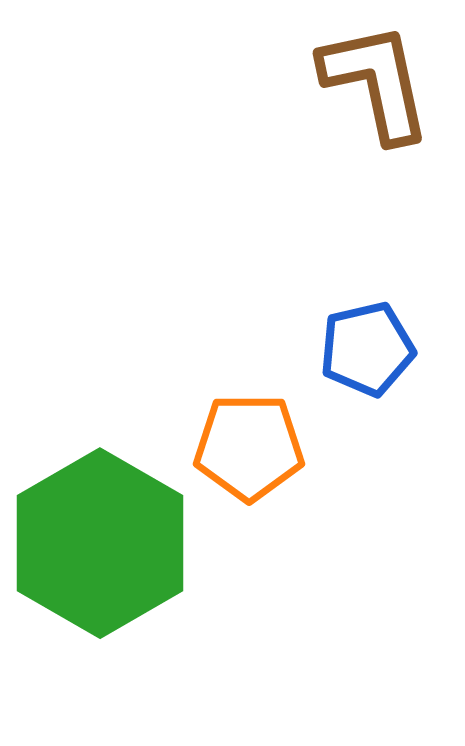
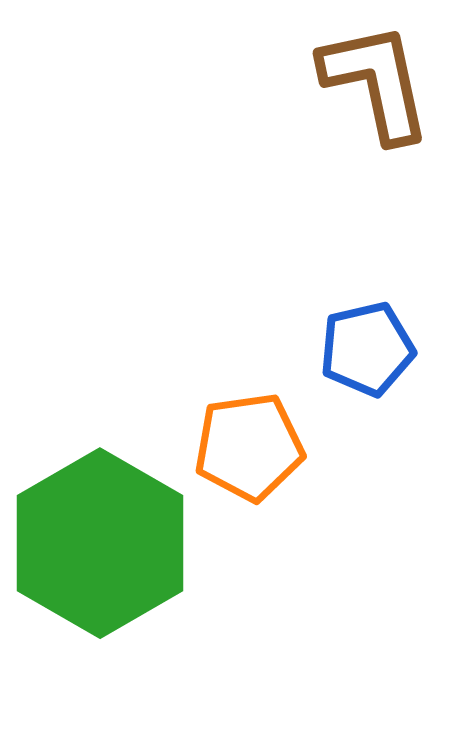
orange pentagon: rotated 8 degrees counterclockwise
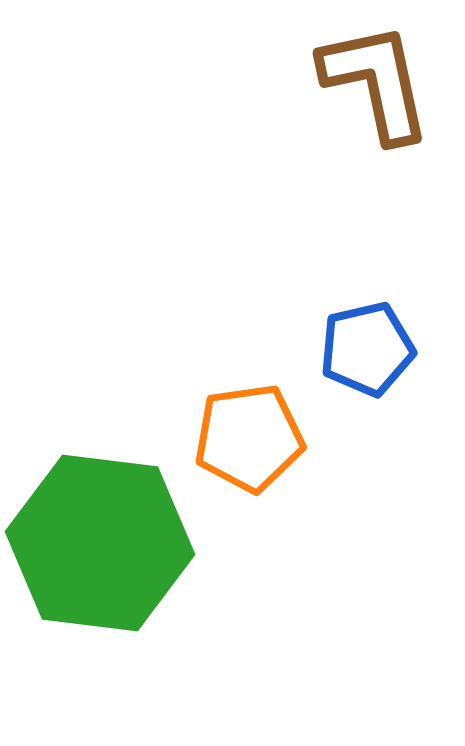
orange pentagon: moved 9 px up
green hexagon: rotated 23 degrees counterclockwise
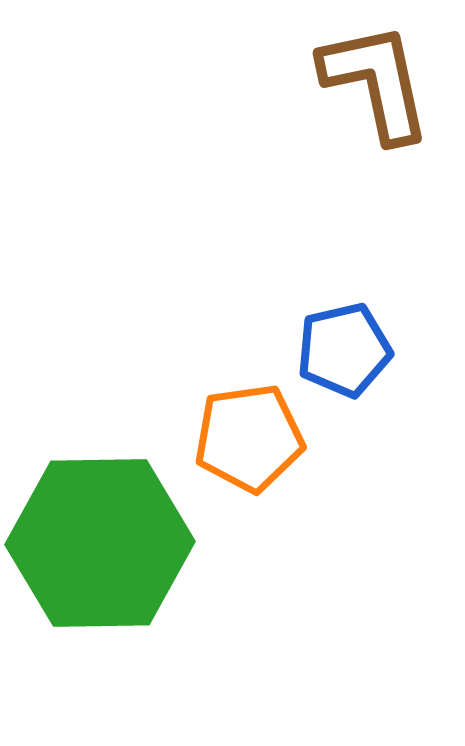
blue pentagon: moved 23 px left, 1 px down
green hexagon: rotated 8 degrees counterclockwise
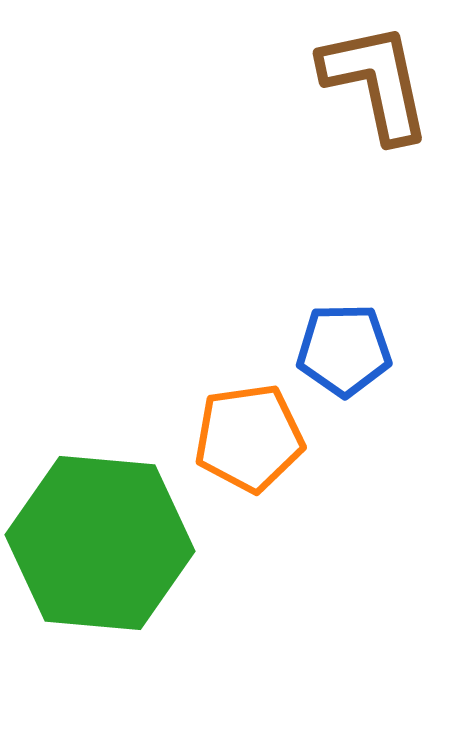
blue pentagon: rotated 12 degrees clockwise
green hexagon: rotated 6 degrees clockwise
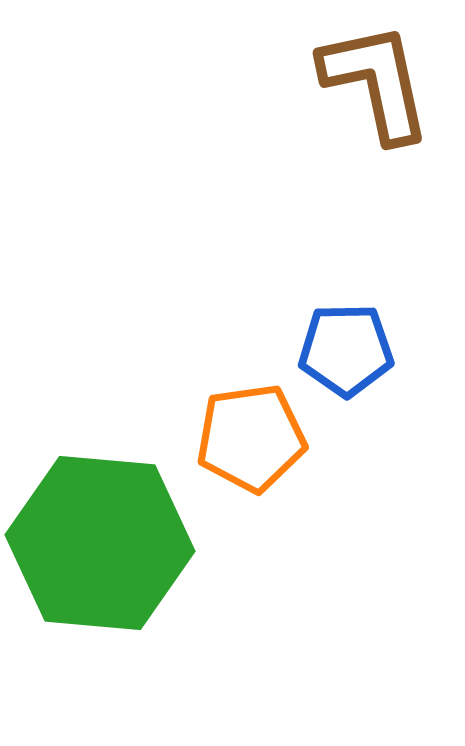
blue pentagon: moved 2 px right
orange pentagon: moved 2 px right
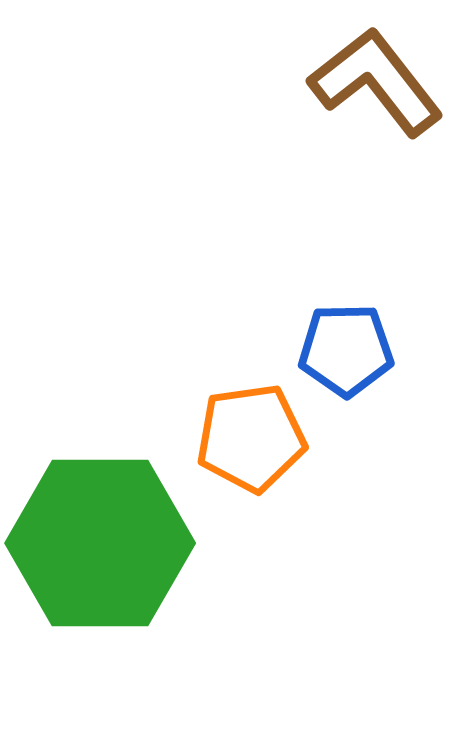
brown L-shape: rotated 26 degrees counterclockwise
green hexagon: rotated 5 degrees counterclockwise
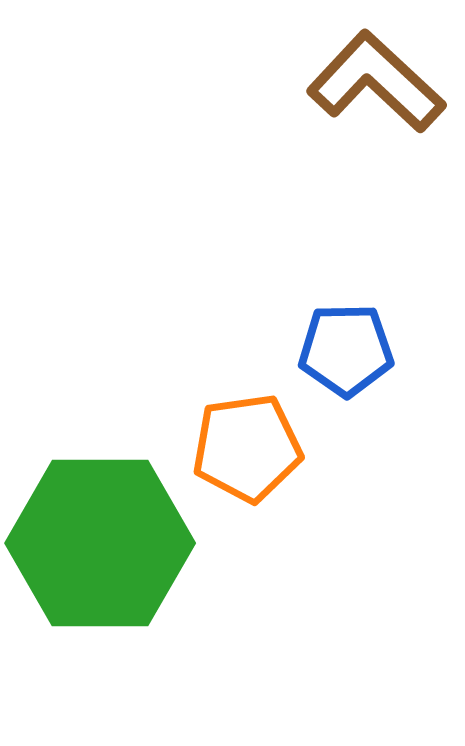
brown L-shape: rotated 9 degrees counterclockwise
orange pentagon: moved 4 px left, 10 px down
